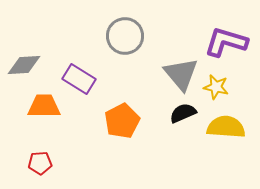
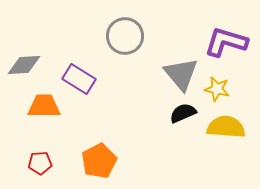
yellow star: moved 1 px right, 2 px down
orange pentagon: moved 23 px left, 40 px down
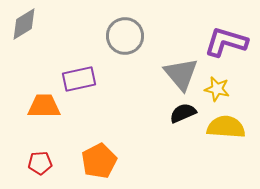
gray diamond: moved 41 px up; rotated 28 degrees counterclockwise
purple rectangle: rotated 44 degrees counterclockwise
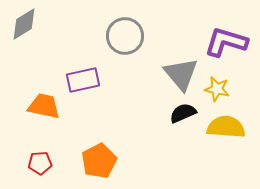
purple rectangle: moved 4 px right, 1 px down
orange trapezoid: rotated 12 degrees clockwise
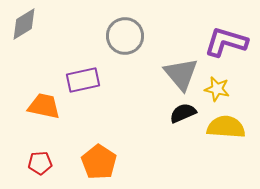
orange pentagon: moved 1 px down; rotated 12 degrees counterclockwise
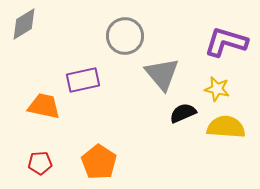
gray triangle: moved 19 px left
